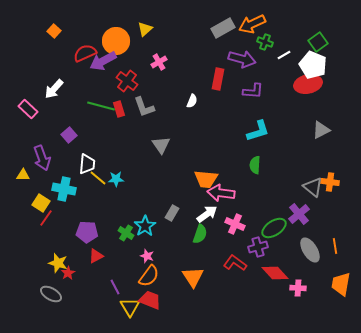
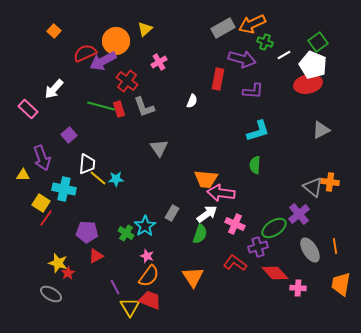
gray triangle at (161, 145): moved 2 px left, 3 px down
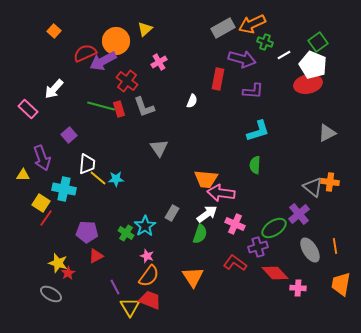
gray triangle at (321, 130): moved 6 px right, 3 px down
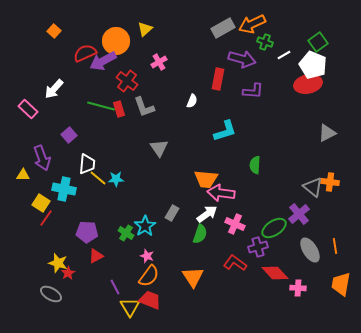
cyan L-shape at (258, 131): moved 33 px left
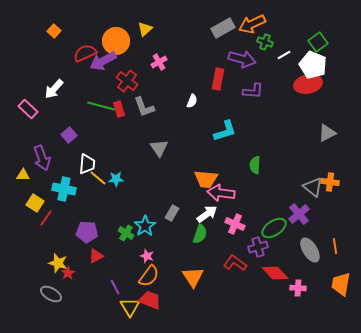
yellow square at (41, 203): moved 6 px left
